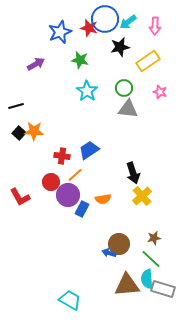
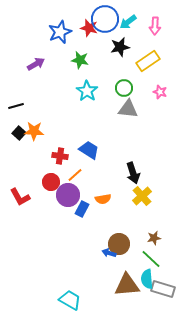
blue trapezoid: rotated 65 degrees clockwise
red cross: moved 2 px left
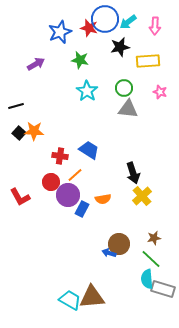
yellow rectangle: rotated 30 degrees clockwise
brown triangle: moved 35 px left, 12 px down
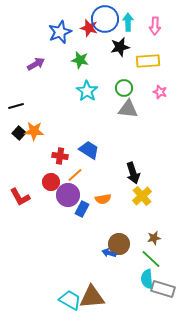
cyan arrow: rotated 126 degrees clockwise
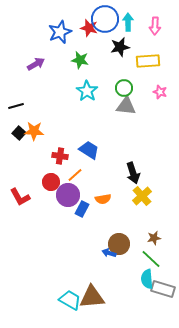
gray triangle: moved 2 px left, 3 px up
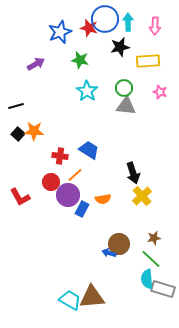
black square: moved 1 px left, 1 px down
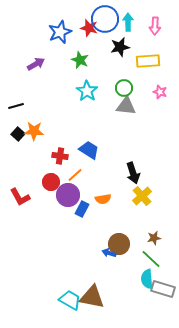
green star: rotated 12 degrees clockwise
brown triangle: rotated 16 degrees clockwise
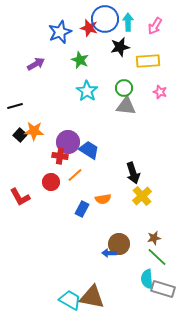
pink arrow: rotated 30 degrees clockwise
black line: moved 1 px left
black square: moved 2 px right, 1 px down
purple circle: moved 53 px up
blue arrow: rotated 16 degrees counterclockwise
green line: moved 6 px right, 2 px up
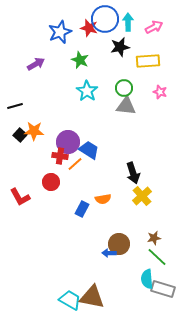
pink arrow: moved 1 px left, 1 px down; rotated 150 degrees counterclockwise
orange line: moved 11 px up
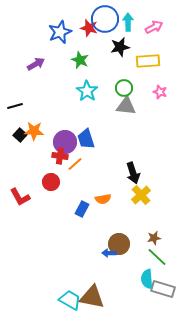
purple circle: moved 3 px left
blue trapezoid: moved 3 px left, 11 px up; rotated 140 degrees counterclockwise
yellow cross: moved 1 px left, 1 px up
